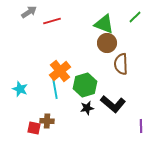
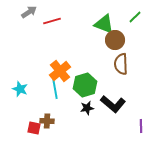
brown circle: moved 8 px right, 3 px up
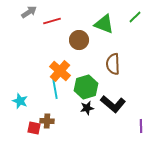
brown circle: moved 36 px left
brown semicircle: moved 8 px left
orange cross: rotated 10 degrees counterclockwise
green hexagon: moved 1 px right, 2 px down
cyan star: moved 12 px down
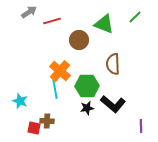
green hexagon: moved 1 px right, 1 px up; rotated 15 degrees clockwise
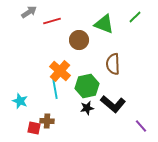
green hexagon: rotated 10 degrees counterclockwise
purple line: rotated 40 degrees counterclockwise
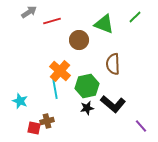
brown cross: rotated 16 degrees counterclockwise
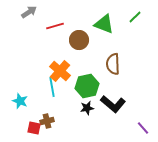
red line: moved 3 px right, 5 px down
cyan line: moved 3 px left, 2 px up
purple line: moved 2 px right, 2 px down
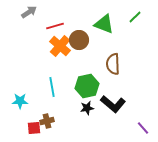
orange cross: moved 25 px up
cyan star: rotated 21 degrees counterclockwise
red square: rotated 16 degrees counterclockwise
